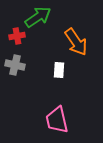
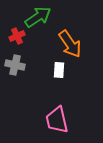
red cross: rotated 14 degrees counterclockwise
orange arrow: moved 6 px left, 2 px down
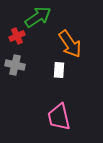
pink trapezoid: moved 2 px right, 3 px up
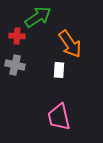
red cross: rotated 28 degrees clockwise
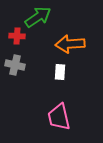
orange arrow: rotated 120 degrees clockwise
white rectangle: moved 1 px right, 2 px down
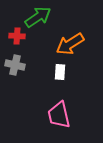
orange arrow: rotated 28 degrees counterclockwise
pink trapezoid: moved 2 px up
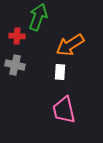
green arrow: rotated 36 degrees counterclockwise
orange arrow: moved 1 px down
pink trapezoid: moved 5 px right, 5 px up
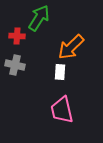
green arrow: moved 1 px right, 1 px down; rotated 12 degrees clockwise
orange arrow: moved 1 px right, 2 px down; rotated 12 degrees counterclockwise
pink trapezoid: moved 2 px left
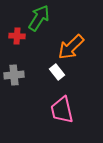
gray cross: moved 1 px left, 10 px down; rotated 18 degrees counterclockwise
white rectangle: moved 3 px left; rotated 42 degrees counterclockwise
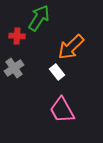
gray cross: moved 7 px up; rotated 30 degrees counterclockwise
pink trapezoid: rotated 16 degrees counterclockwise
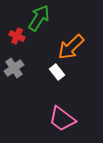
red cross: rotated 21 degrees clockwise
pink trapezoid: moved 9 px down; rotated 24 degrees counterclockwise
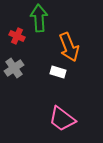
green arrow: rotated 36 degrees counterclockwise
orange arrow: moved 2 px left; rotated 68 degrees counterclockwise
white rectangle: moved 1 px right; rotated 35 degrees counterclockwise
